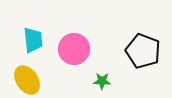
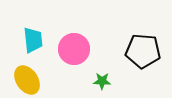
black pentagon: rotated 16 degrees counterclockwise
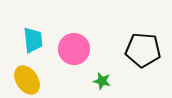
black pentagon: moved 1 px up
green star: rotated 12 degrees clockwise
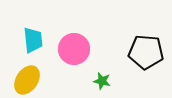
black pentagon: moved 3 px right, 2 px down
yellow ellipse: rotated 68 degrees clockwise
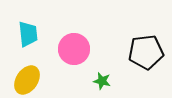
cyan trapezoid: moved 5 px left, 6 px up
black pentagon: rotated 12 degrees counterclockwise
